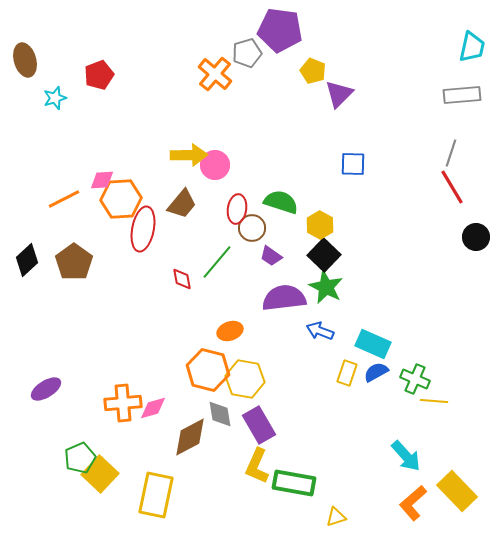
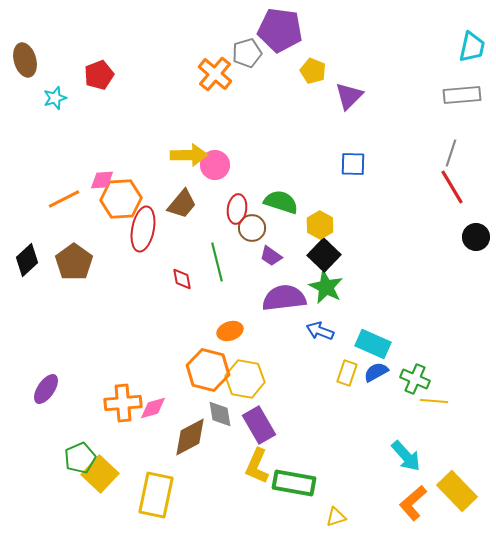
purple triangle at (339, 94): moved 10 px right, 2 px down
green line at (217, 262): rotated 54 degrees counterclockwise
purple ellipse at (46, 389): rotated 24 degrees counterclockwise
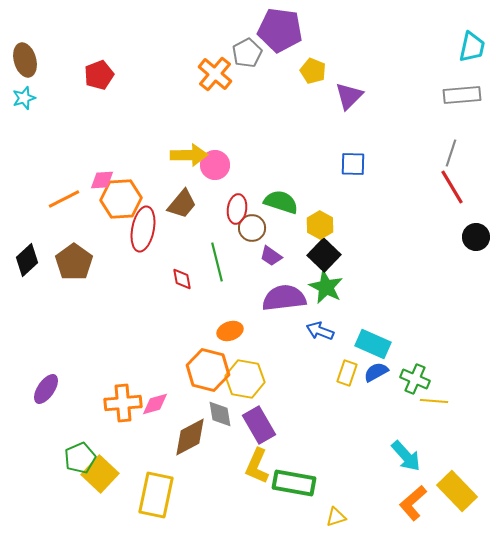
gray pentagon at (247, 53): rotated 12 degrees counterclockwise
cyan star at (55, 98): moved 31 px left
pink diamond at (153, 408): moved 2 px right, 4 px up
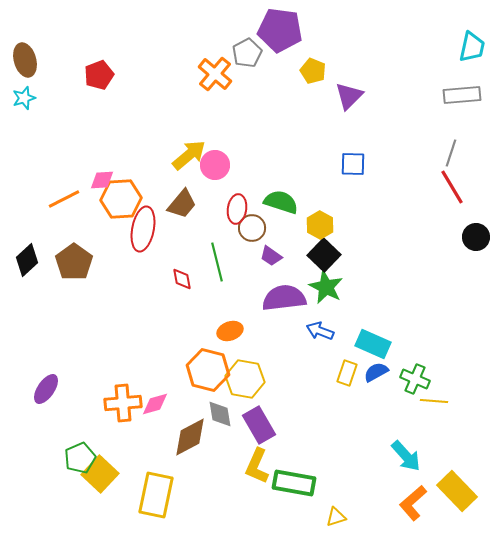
yellow arrow at (189, 155): rotated 39 degrees counterclockwise
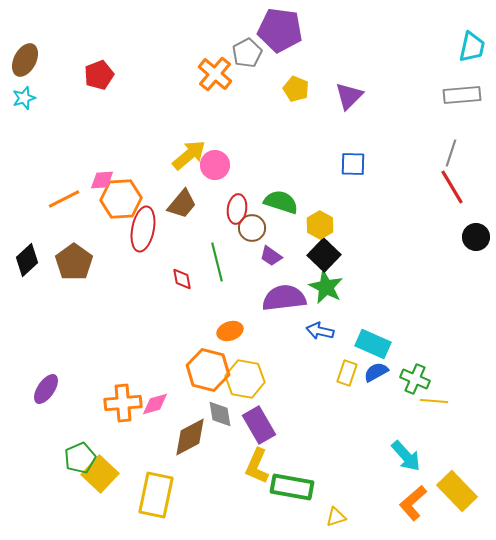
brown ellipse at (25, 60): rotated 44 degrees clockwise
yellow pentagon at (313, 71): moved 17 px left, 18 px down
blue arrow at (320, 331): rotated 8 degrees counterclockwise
green rectangle at (294, 483): moved 2 px left, 4 px down
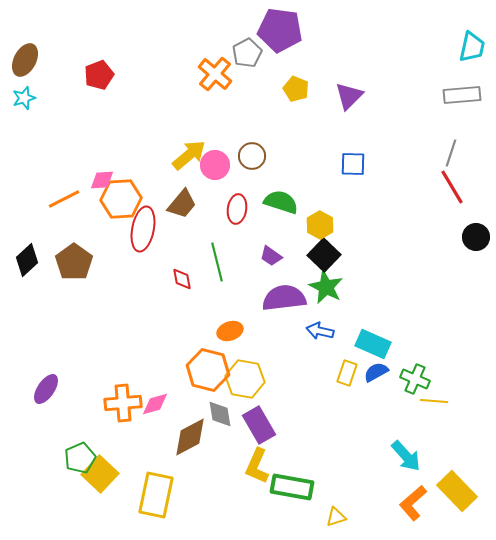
brown circle at (252, 228): moved 72 px up
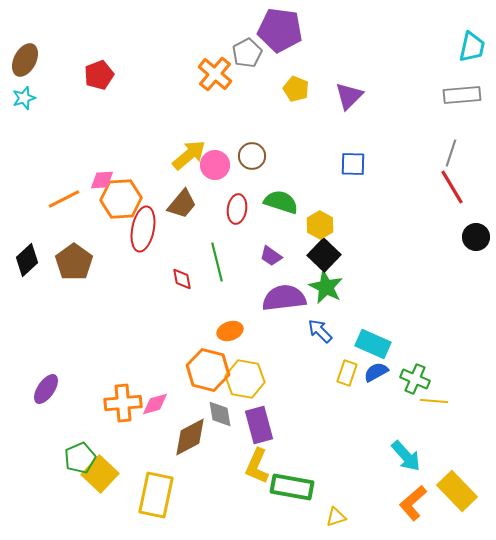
blue arrow at (320, 331): rotated 32 degrees clockwise
purple rectangle at (259, 425): rotated 15 degrees clockwise
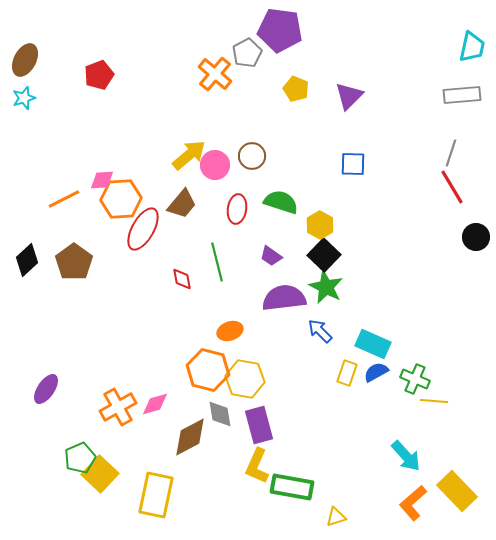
red ellipse at (143, 229): rotated 18 degrees clockwise
orange cross at (123, 403): moved 5 px left, 4 px down; rotated 24 degrees counterclockwise
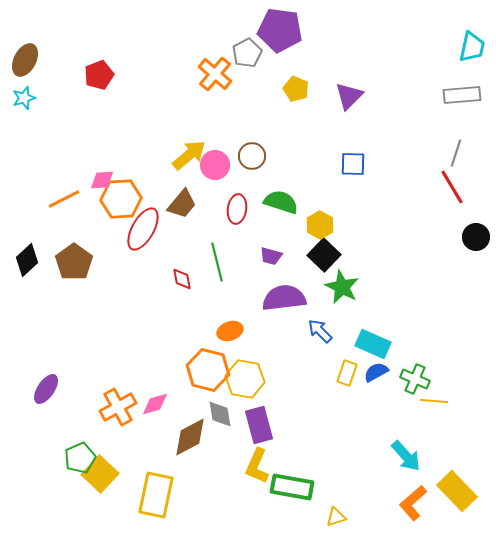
gray line at (451, 153): moved 5 px right
purple trapezoid at (271, 256): rotated 20 degrees counterclockwise
green star at (326, 287): moved 16 px right
